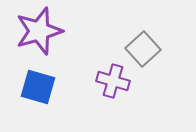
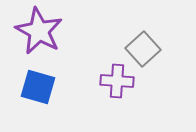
purple star: rotated 27 degrees counterclockwise
purple cross: moved 4 px right; rotated 12 degrees counterclockwise
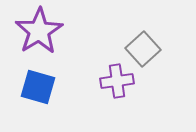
purple star: rotated 12 degrees clockwise
purple cross: rotated 12 degrees counterclockwise
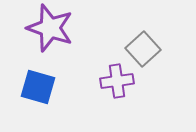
purple star: moved 11 px right, 3 px up; rotated 21 degrees counterclockwise
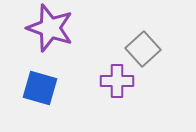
purple cross: rotated 8 degrees clockwise
blue square: moved 2 px right, 1 px down
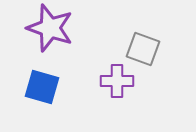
gray square: rotated 28 degrees counterclockwise
blue square: moved 2 px right, 1 px up
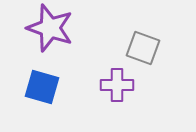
gray square: moved 1 px up
purple cross: moved 4 px down
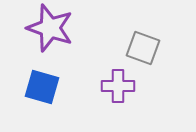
purple cross: moved 1 px right, 1 px down
